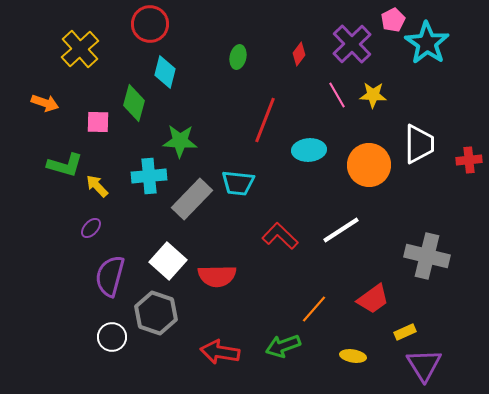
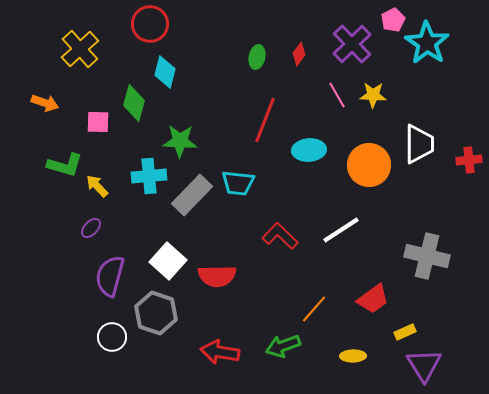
green ellipse: moved 19 px right
gray rectangle: moved 4 px up
yellow ellipse: rotated 10 degrees counterclockwise
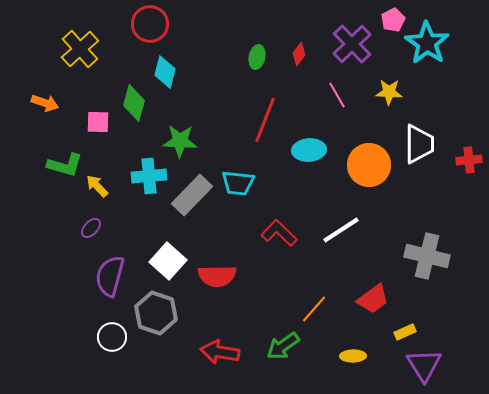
yellow star: moved 16 px right, 3 px up
red L-shape: moved 1 px left, 3 px up
green arrow: rotated 16 degrees counterclockwise
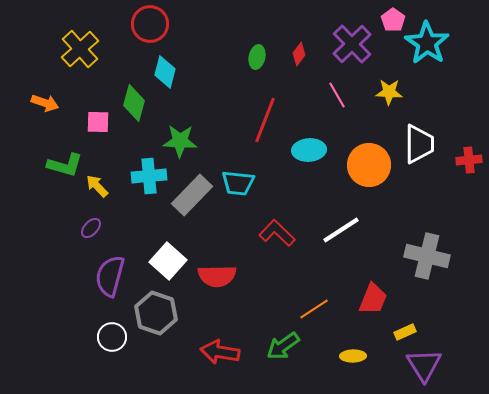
pink pentagon: rotated 10 degrees counterclockwise
red L-shape: moved 2 px left
red trapezoid: rotated 32 degrees counterclockwise
orange line: rotated 16 degrees clockwise
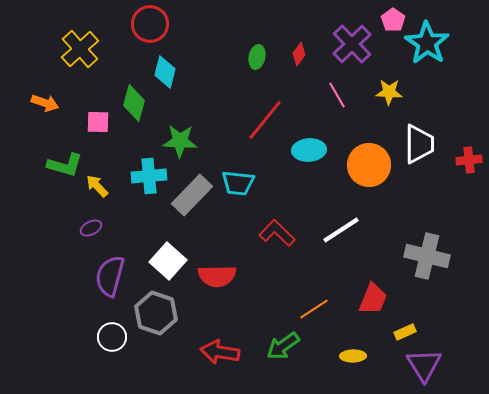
red line: rotated 18 degrees clockwise
purple ellipse: rotated 20 degrees clockwise
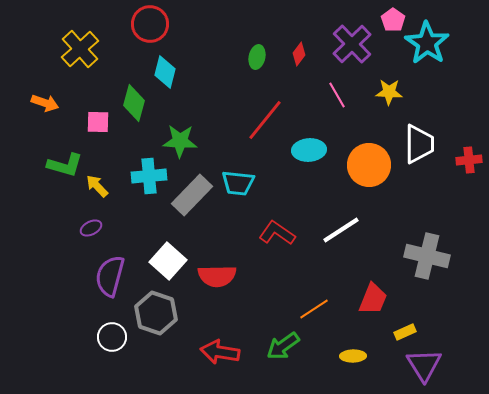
red L-shape: rotated 9 degrees counterclockwise
